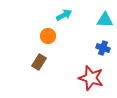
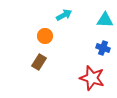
orange circle: moved 3 px left
red star: moved 1 px right
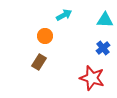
blue cross: rotated 32 degrees clockwise
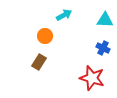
blue cross: rotated 24 degrees counterclockwise
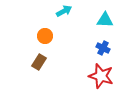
cyan arrow: moved 4 px up
red star: moved 9 px right, 2 px up
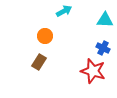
red star: moved 8 px left, 5 px up
